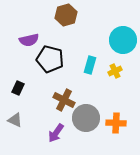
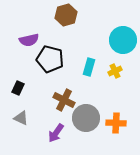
cyan rectangle: moved 1 px left, 2 px down
gray triangle: moved 6 px right, 2 px up
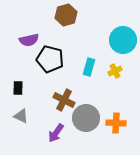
black rectangle: rotated 24 degrees counterclockwise
gray triangle: moved 2 px up
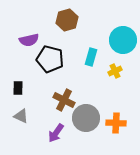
brown hexagon: moved 1 px right, 5 px down
cyan rectangle: moved 2 px right, 10 px up
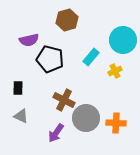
cyan rectangle: rotated 24 degrees clockwise
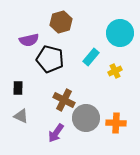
brown hexagon: moved 6 px left, 2 px down
cyan circle: moved 3 px left, 7 px up
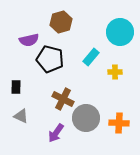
cyan circle: moved 1 px up
yellow cross: moved 1 px down; rotated 24 degrees clockwise
black rectangle: moved 2 px left, 1 px up
brown cross: moved 1 px left, 1 px up
orange cross: moved 3 px right
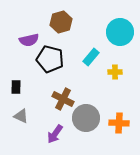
purple arrow: moved 1 px left, 1 px down
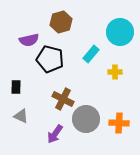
cyan rectangle: moved 3 px up
gray circle: moved 1 px down
